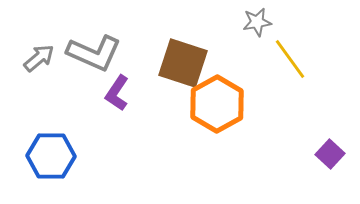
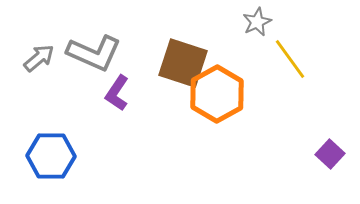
gray star: rotated 16 degrees counterclockwise
orange hexagon: moved 10 px up
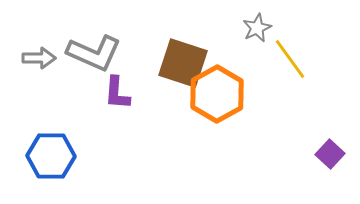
gray star: moved 6 px down
gray arrow: rotated 40 degrees clockwise
purple L-shape: rotated 30 degrees counterclockwise
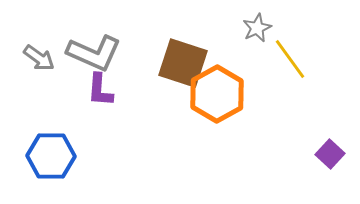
gray arrow: rotated 36 degrees clockwise
purple L-shape: moved 17 px left, 3 px up
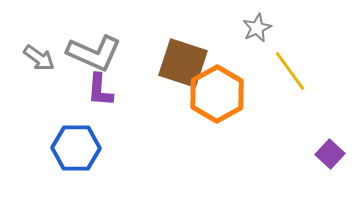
yellow line: moved 12 px down
blue hexagon: moved 25 px right, 8 px up
